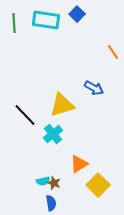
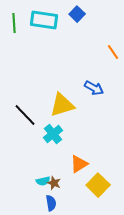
cyan rectangle: moved 2 px left
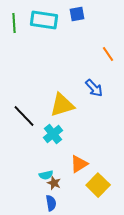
blue square: rotated 35 degrees clockwise
orange line: moved 5 px left, 2 px down
blue arrow: rotated 18 degrees clockwise
black line: moved 1 px left, 1 px down
cyan semicircle: moved 3 px right, 6 px up
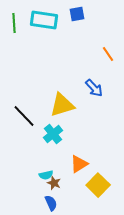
blue semicircle: rotated 14 degrees counterclockwise
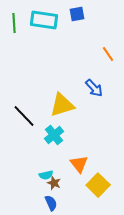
cyan cross: moved 1 px right, 1 px down
orange triangle: rotated 36 degrees counterclockwise
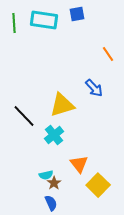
brown star: rotated 16 degrees clockwise
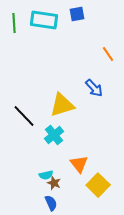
brown star: rotated 16 degrees counterclockwise
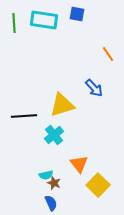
blue square: rotated 21 degrees clockwise
black line: rotated 50 degrees counterclockwise
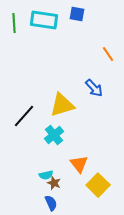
black line: rotated 45 degrees counterclockwise
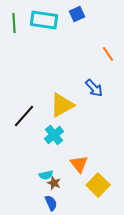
blue square: rotated 35 degrees counterclockwise
yellow triangle: rotated 12 degrees counterclockwise
